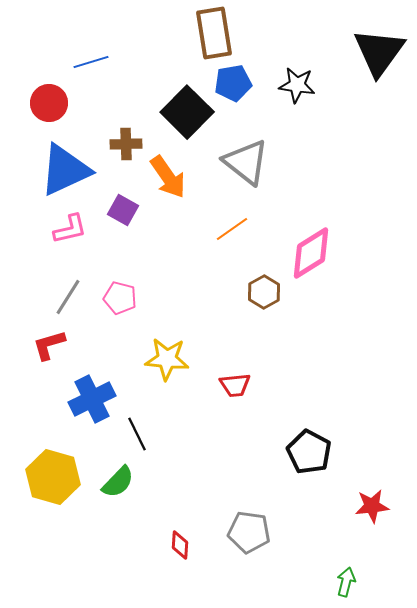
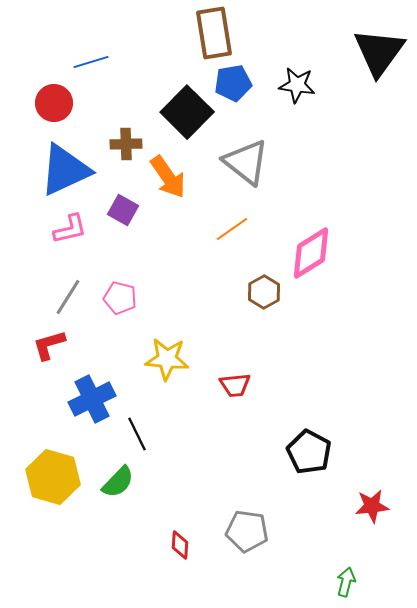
red circle: moved 5 px right
gray pentagon: moved 2 px left, 1 px up
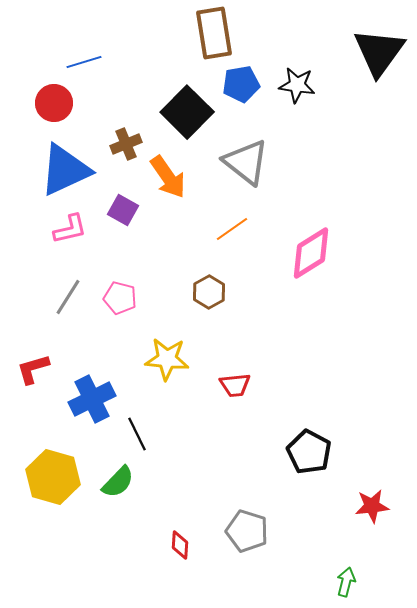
blue line: moved 7 px left
blue pentagon: moved 8 px right, 1 px down
brown cross: rotated 20 degrees counterclockwise
brown hexagon: moved 55 px left
red L-shape: moved 16 px left, 24 px down
gray pentagon: rotated 9 degrees clockwise
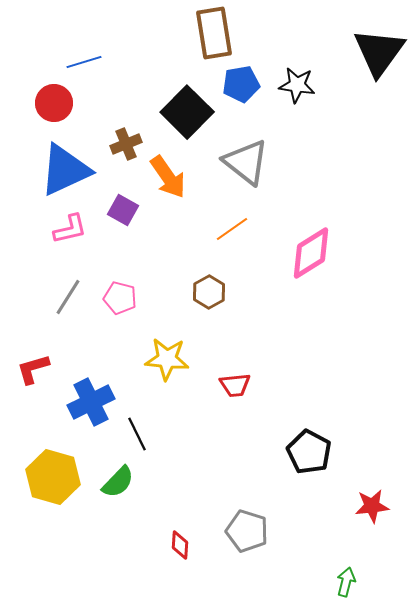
blue cross: moved 1 px left, 3 px down
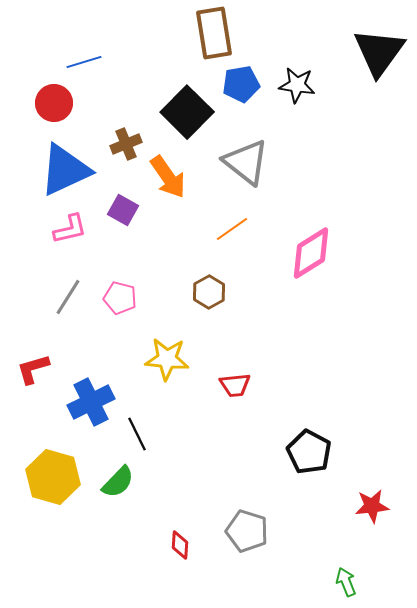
green arrow: rotated 36 degrees counterclockwise
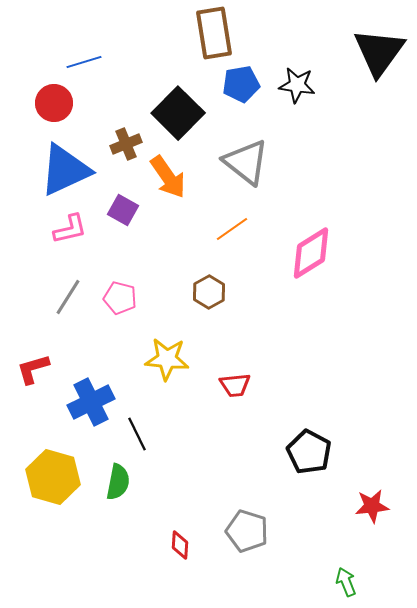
black square: moved 9 px left, 1 px down
green semicircle: rotated 33 degrees counterclockwise
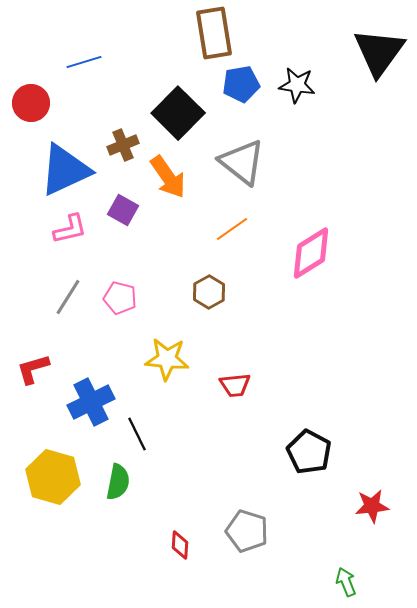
red circle: moved 23 px left
brown cross: moved 3 px left, 1 px down
gray triangle: moved 4 px left
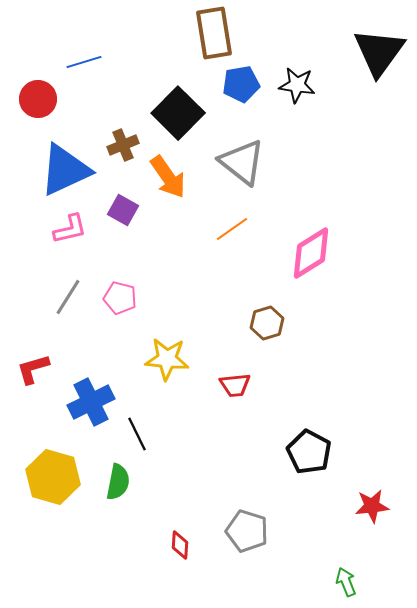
red circle: moved 7 px right, 4 px up
brown hexagon: moved 58 px right, 31 px down; rotated 12 degrees clockwise
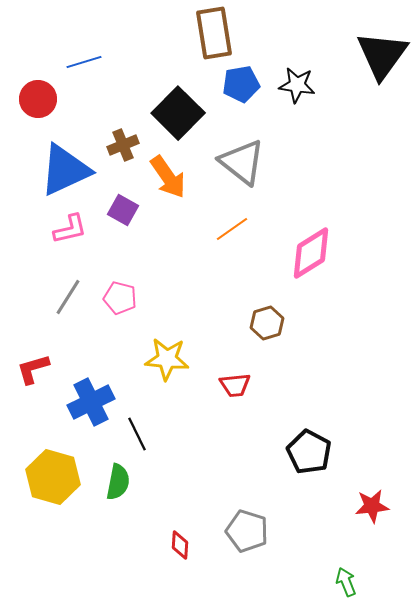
black triangle: moved 3 px right, 3 px down
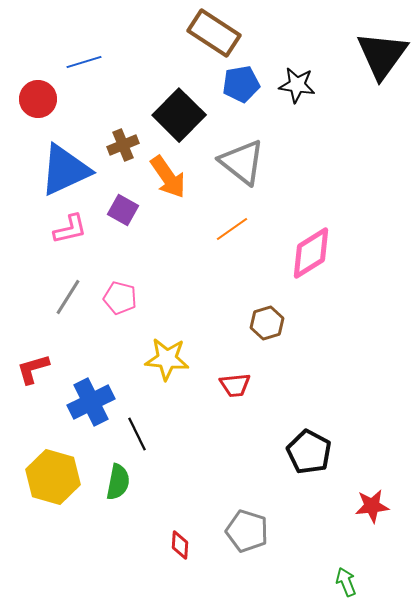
brown rectangle: rotated 48 degrees counterclockwise
black square: moved 1 px right, 2 px down
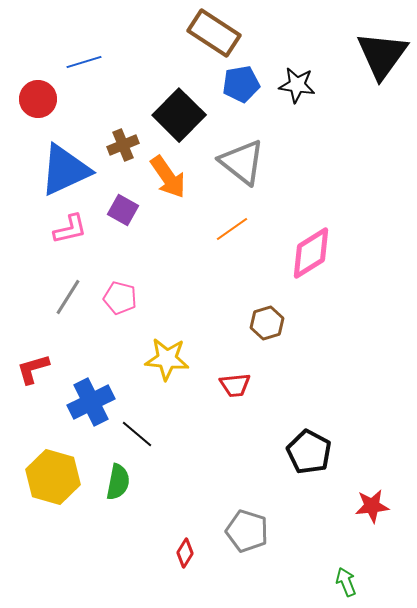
black line: rotated 24 degrees counterclockwise
red diamond: moved 5 px right, 8 px down; rotated 28 degrees clockwise
